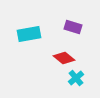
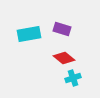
purple rectangle: moved 11 px left, 2 px down
cyan cross: moved 3 px left; rotated 21 degrees clockwise
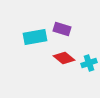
cyan rectangle: moved 6 px right, 3 px down
cyan cross: moved 16 px right, 15 px up
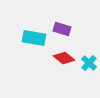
cyan rectangle: moved 1 px left, 1 px down; rotated 20 degrees clockwise
cyan cross: rotated 28 degrees counterclockwise
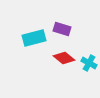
cyan rectangle: rotated 25 degrees counterclockwise
cyan cross: rotated 14 degrees counterclockwise
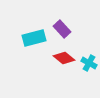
purple rectangle: rotated 30 degrees clockwise
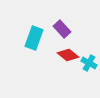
cyan rectangle: rotated 55 degrees counterclockwise
red diamond: moved 4 px right, 3 px up
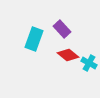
cyan rectangle: moved 1 px down
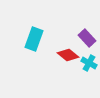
purple rectangle: moved 25 px right, 9 px down
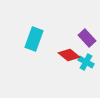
red diamond: moved 1 px right
cyan cross: moved 3 px left, 1 px up
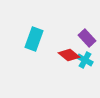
cyan cross: moved 1 px left, 2 px up
